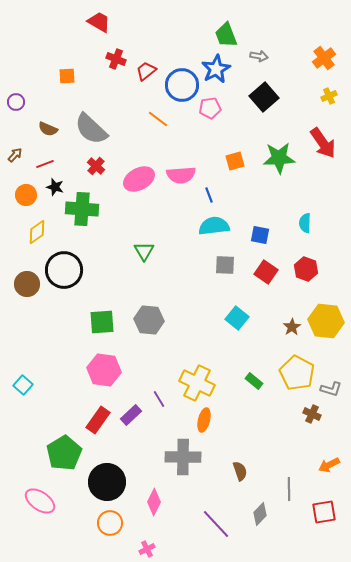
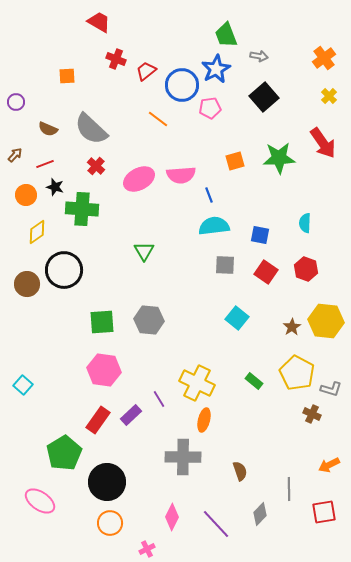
yellow cross at (329, 96): rotated 21 degrees counterclockwise
pink diamond at (154, 502): moved 18 px right, 15 px down
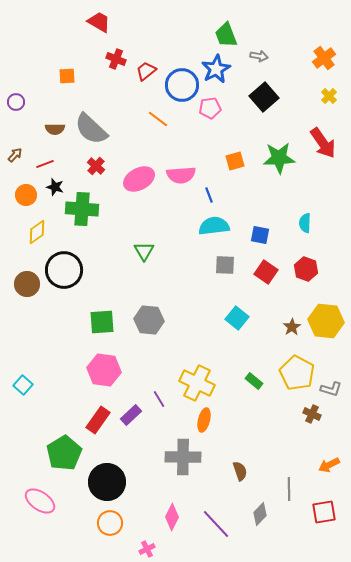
brown semicircle at (48, 129): moved 7 px right; rotated 24 degrees counterclockwise
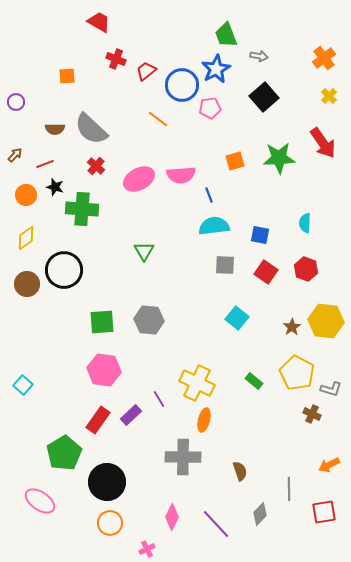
yellow diamond at (37, 232): moved 11 px left, 6 px down
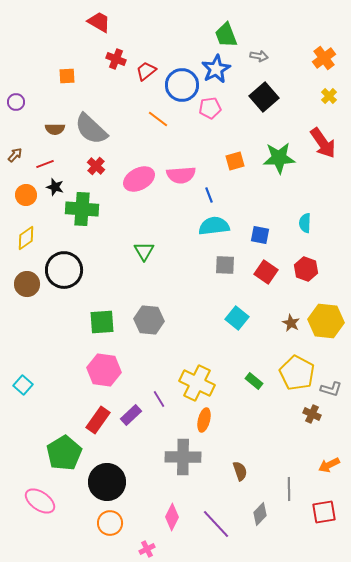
brown star at (292, 327): moved 1 px left, 4 px up; rotated 12 degrees counterclockwise
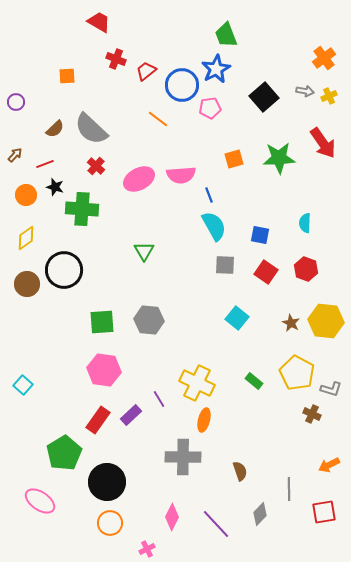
gray arrow at (259, 56): moved 46 px right, 35 px down
yellow cross at (329, 96): rotated 21 degrees clockwise
brown semicircle at (55, 129): rotated 42 degrees counterclockwise
orange square at (235, 161): moved 1 px left, 2 px up
cyan semicircle at (214, 226): rotated 68 degrees clockwise
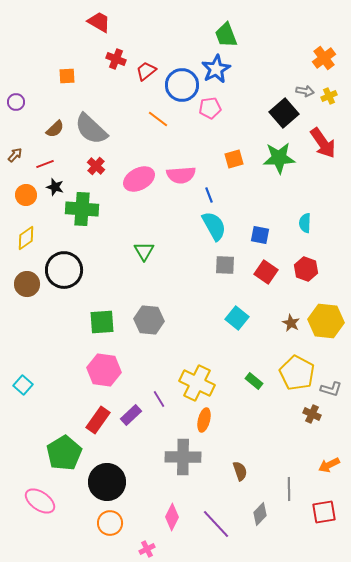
black square at (264, 97): moved 20 px right, 16 px down
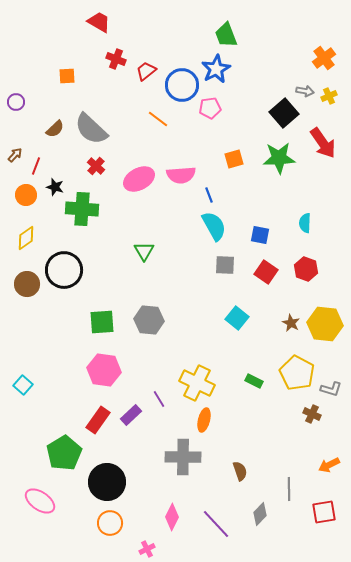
red line at (45, 164): moved 9 px left, 2 px down; rotated 48 degrees counterclockwise
yellow hexagon at (326, 321): moved 1 px left, 3 px down
green rectangle at (254, 381): rotated 12 degrees counterclockwise
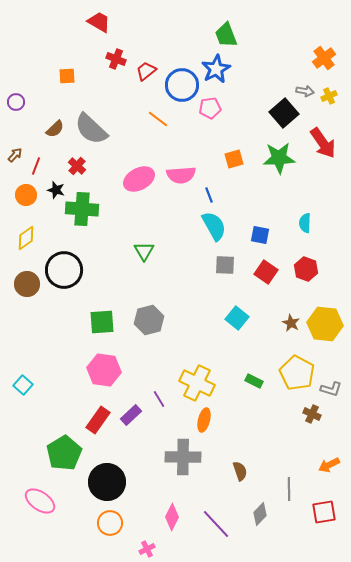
red cross at (96, 166): moved 19 px left
black star at (55, 187): moved 1 px right, 3 px down
gray hexagon at (149, 320): rotated 20 degrees counterclockwise
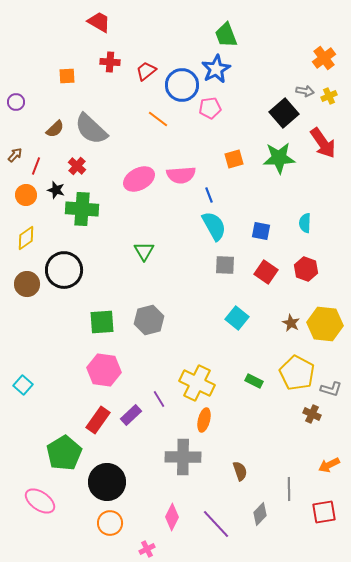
red cross at (116, 59): moved 6 px left, 3 px down; rotated 18 degrees counterclockwise
blue square at (260, 235): moved 1 px right, 4 px up
